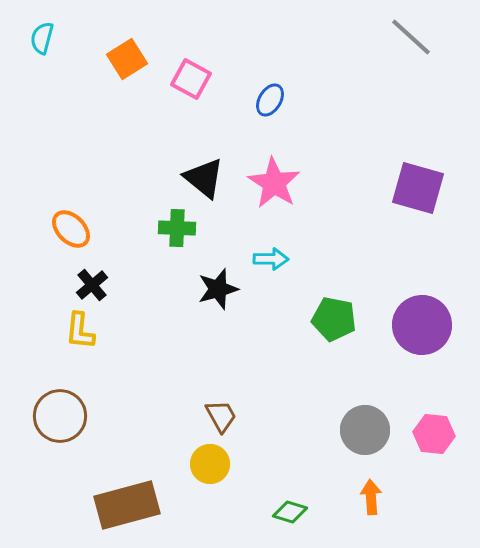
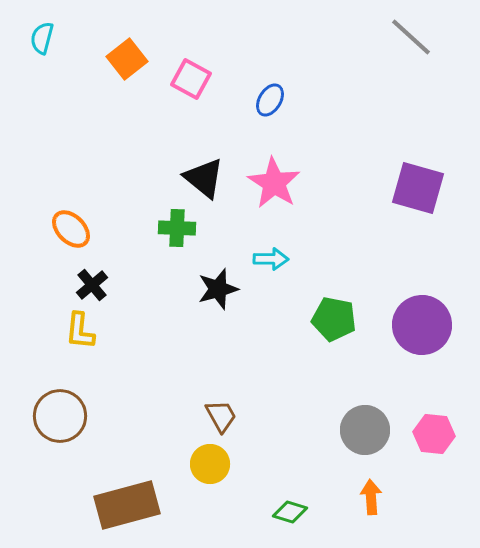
orange square: rotated 6 degrees counterclockwise
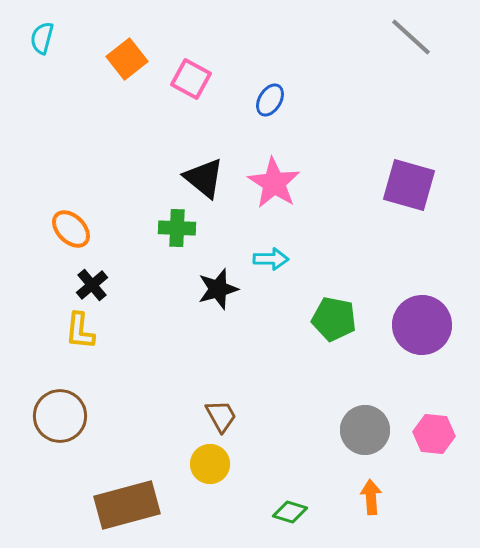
purple square: moved 9 px left, 3 px up
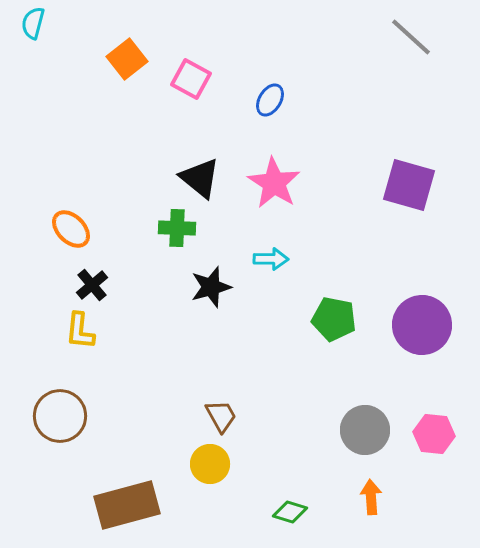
cyan semicircle: moved 9 px left, 15 px up
black triangle: moved 4 px left
black star: moved 7 px left, 2 px up
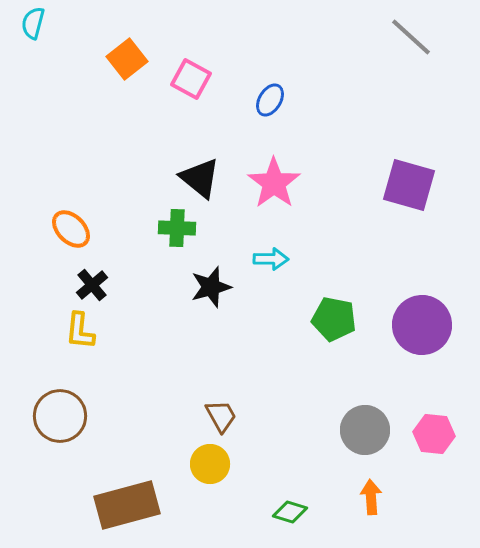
pink star: rotated 4 degrees clockwise
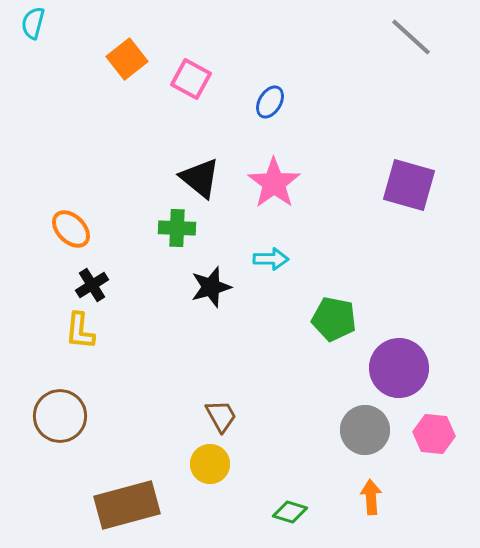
blue ellipse: moved 2 px down
black cross: rotated 8 degrees clockwise
purple circle: moved 23 px left, 43 px down
